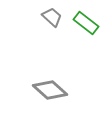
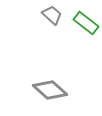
gray trapezoid: moved 2 px up
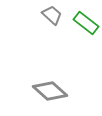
gray diamond: moved 1 px down
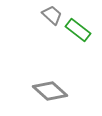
green rectangle: moved 8 px left, 7 px down
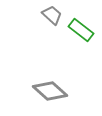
green rectangle: moved 3 px right
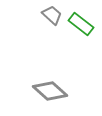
green rectangle: moved 6 px up
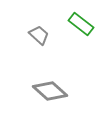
gray trapezoid: moved 13 px left, 20 px down
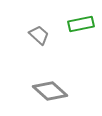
green rectangle: rotated 50 degrees counterclockwise
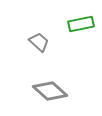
gray trapezoid: moved 7 px down
